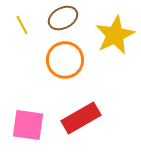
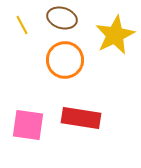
brown ellipse: moved 1 px left; rotated 44 degrees clockwise
red rectangle: rotated 39 degrees clockwise
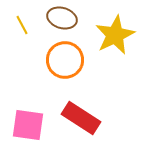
red rectangle: rotated 24 degrees clockwise
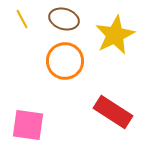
brown ellipse: moved 2 px right, 1 px down
yellow line: moved 6 px up
orange circle: moved 1 px down
red rectangle: moved 32 px right, 6 px up
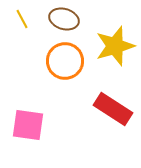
yellow star: moved 11 px down; rotated 9 degrees clockwise
red rectangle: moved 3 px up
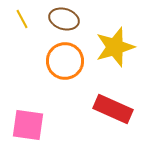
yellow star: moved 1 px down
red rectangle: rotated 9 degrees counterclockwise
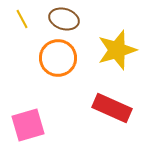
yellow star: moved 2 px right, 3 px down
orange circle: moved 7 px left, 3 px up
red rectangle: moved 1 px left, 1 px up
pink square: rotated 24 degrees counterclockwise
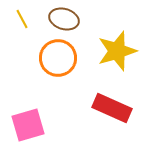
yellow star: moved 1 px down
